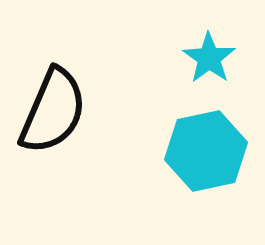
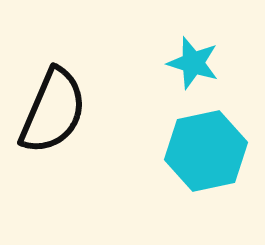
cyan star: moved 16 px left, 5 px down; rotated 18 degrees counterclockwise
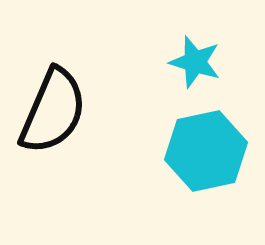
cyan star: moved 2 px right, 1 px up
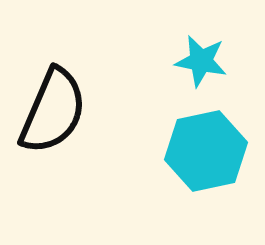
cyan star: moved 6 px right, 1 px up; rotated 6 degrees counterclockwise
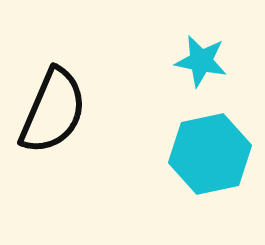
cyan hexagon: moved 4 px right, 3 px down
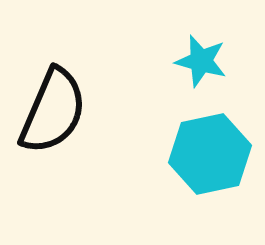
cyan star: rotated 4 degrees clockwise
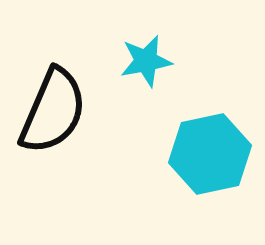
cyan star: moved 55 px left; rotated 26 degrees counterclockwise
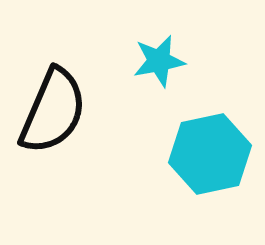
cyan star: moved 13 px right
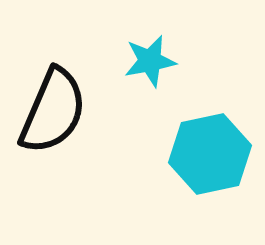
cyan star: moved 9 px left
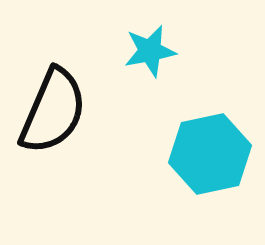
cyan star: moved 10 px up
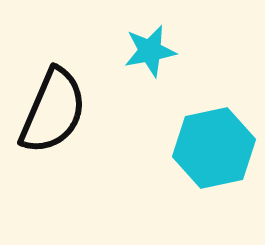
cyan hexagon: moved 4 px right, 6 px up
